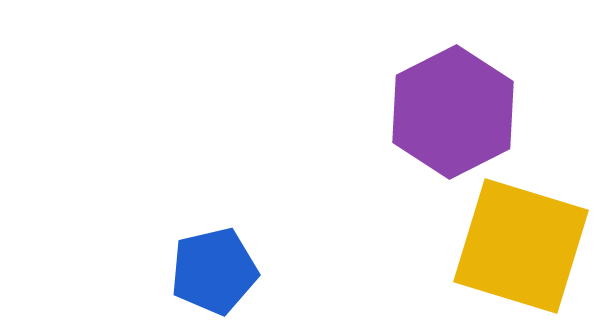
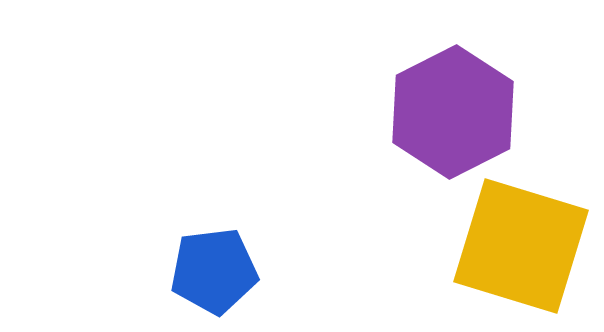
blue pentagon: rotated 6 degrees clockwise
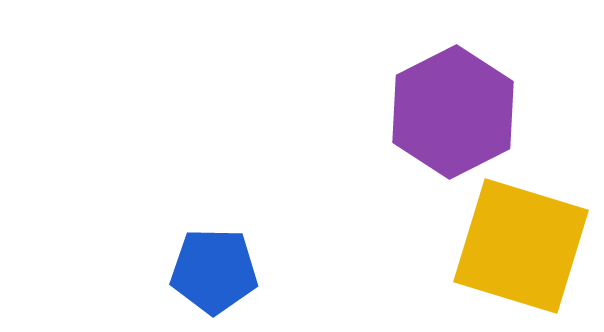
blue pentagon: rotated 8 degrees clockwise
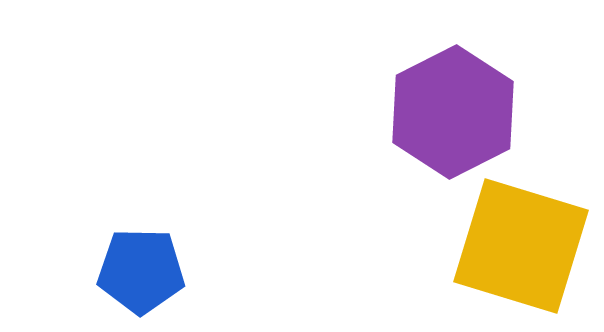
blue pentagon: moved 73 px left
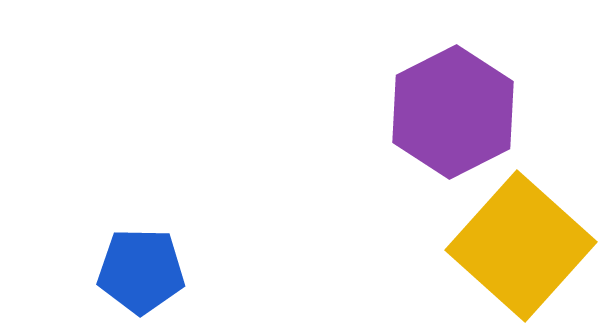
yellow square: rotated 25 degrees clockwise
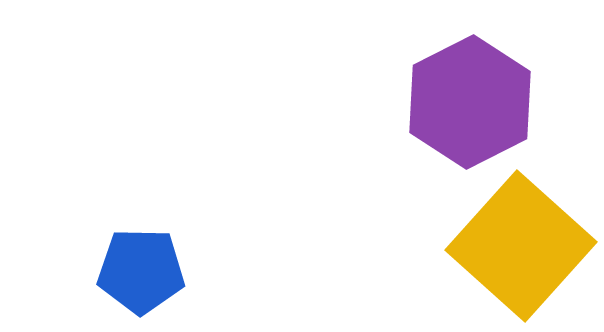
purple hexagon: moved 17 px right, 10 px up
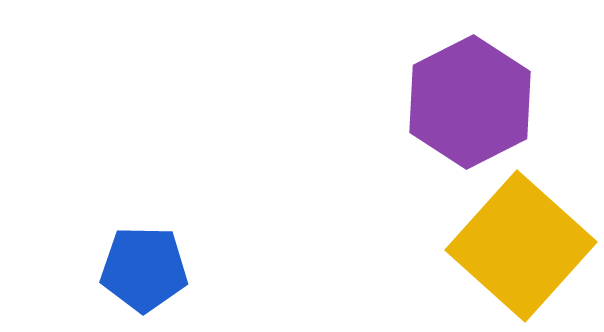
blue pentagon: moved 3 px right, 2 px up
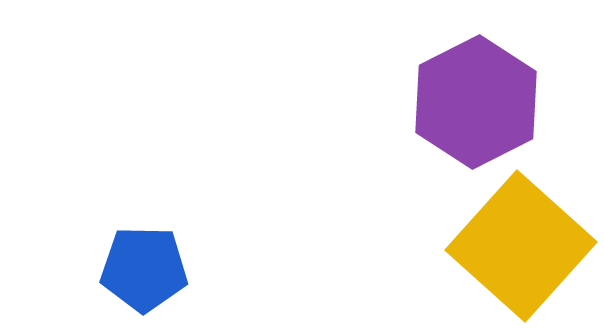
purple hexagon: moved 6 px right
